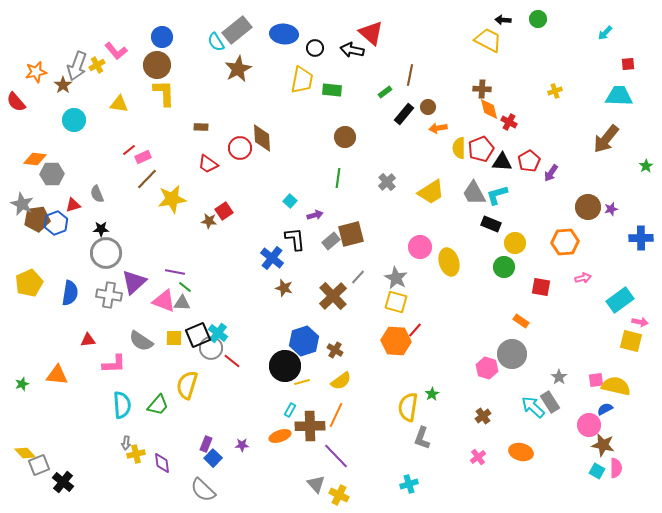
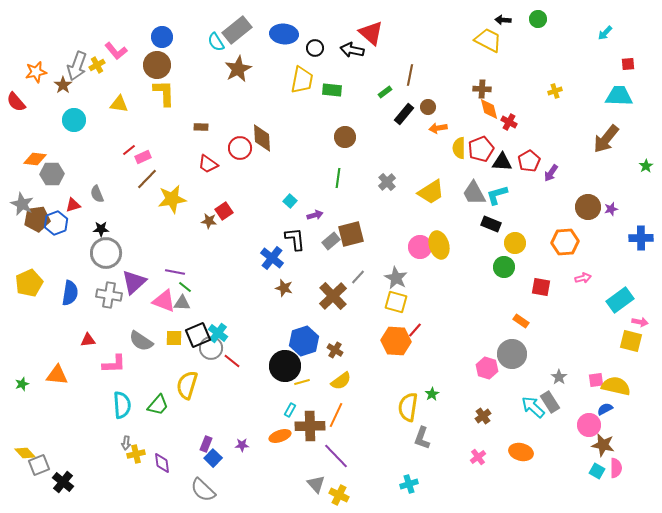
yellow ellipse at (449, 262): moved 10 px left, 17 px up
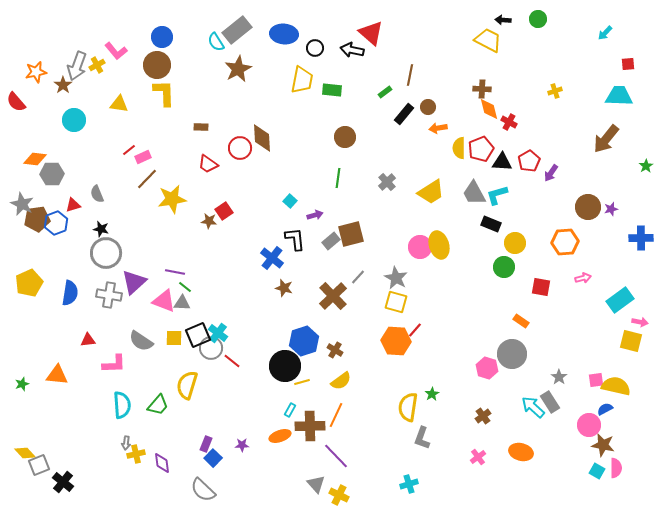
black star at (101, 229): rotated 14 degrees clockwise
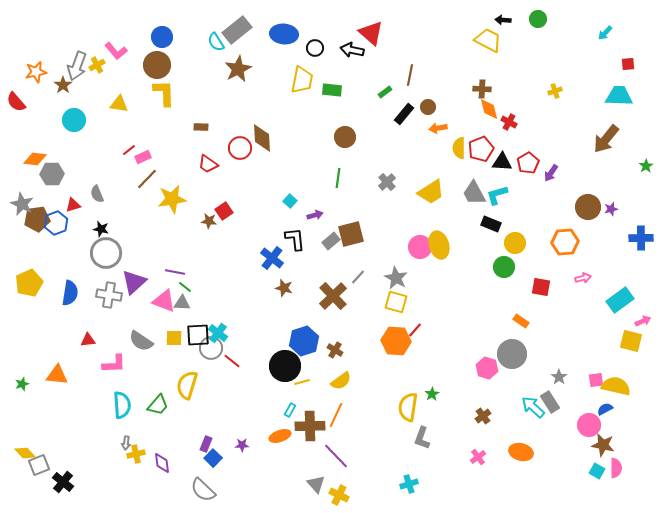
red pentagon at (529, 161): moved 1 px left, 2 px down
pink arrow at (640, 322): moved 3 px right, 1 px up; rotated 35 degrees counterclockwise
black square at (198, 335): rotated 20 degrees clockwise
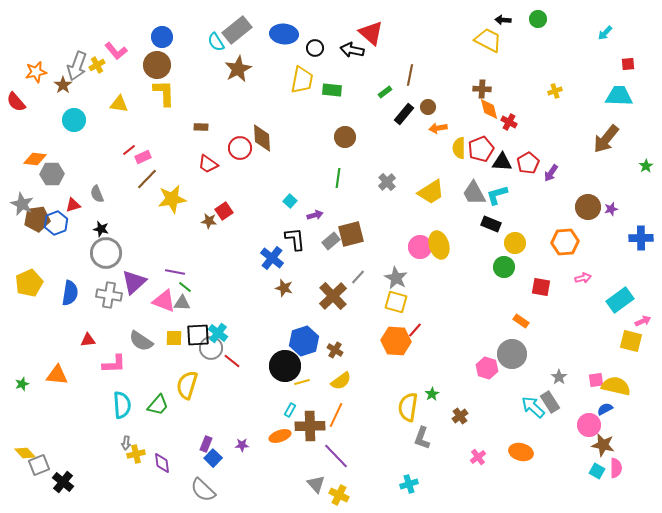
brown cross at (483, 416): moved 23 px left
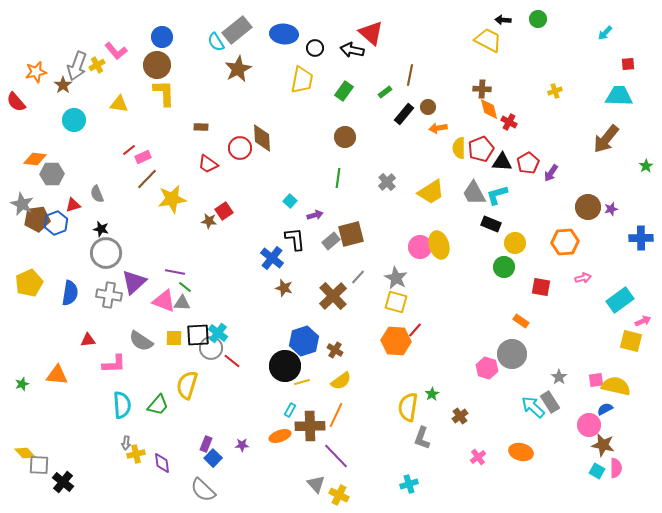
green rectangle at (332, 90): moved 12 px right, 1 px down; rotated 60 degrees counterclockwise
gray square at (39, 465): rotated 25 degrees clockwise
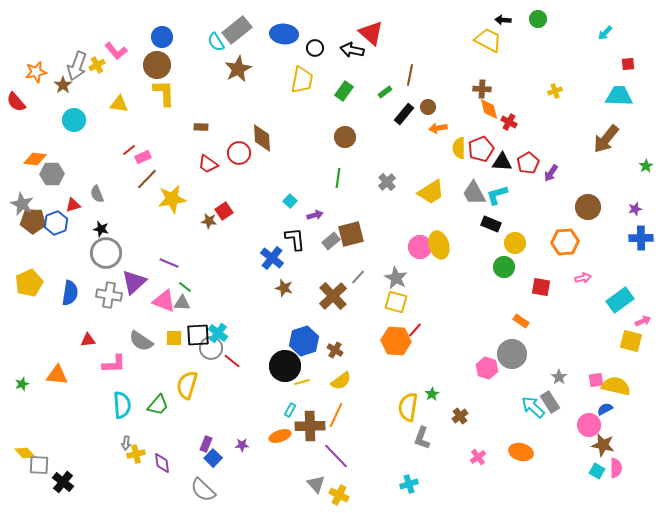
red circle at (240, 148): moved 1 px left, 5 px down
purple star at (611, 209): moved 24 px right
brown pentagon at (37, 219): moved 4 px left, 2 px down; rotated 10 degrees clockwise
purple line at (175, 272): moved 6 px left, 9 px up; rotated 12 degrees clockwise
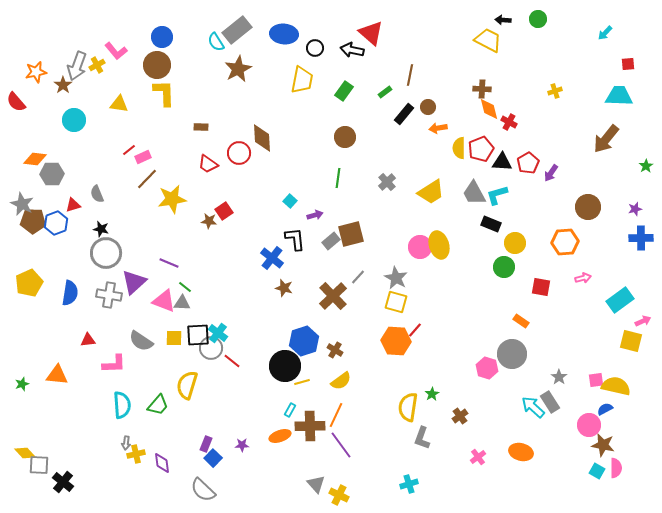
purple line at (336, 456): moved 5 px right, 11 px up; rotated 8 degrees clockwise
